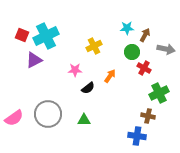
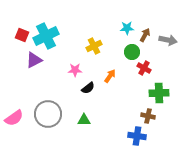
gray arrow: moved 2 px right, 9 px up
green cross: rotated 24 degrees clockwise
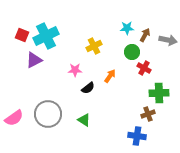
brown cross: moved 2 px up; rotated 32 degrees counterclockwise
green triangle: rotated 32 degrees clockwise
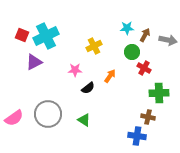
purple triangle: moved 2 px down
brown cross: moved 3 px down; rotated 32 degrees clockwise
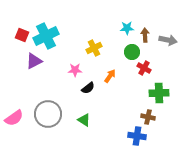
brown arrow: rotated 32 degrees counterclockwise
yellow cross: moved 2 px down
purple triangle: moved 1 px up
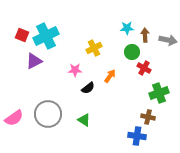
green cross: rotated 18 degrees counterclockwise
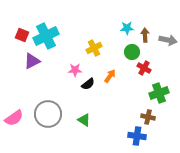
purple triangle: moved 2 px left
black semicircle: moved 4 px up
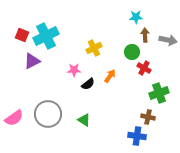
cyan star: moved 9 px right, 11 px up
pink star: moved 1 px left
